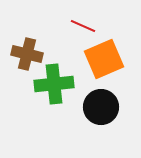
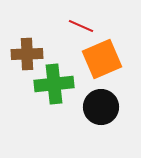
red line: moved 2 px left
brown cross: rotated 16 degrees counterclockwise
orange square: moved 2 px left
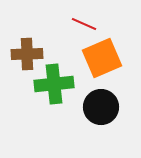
red line: moved 3 px right, 2 px up
orange square: moved 1 px up
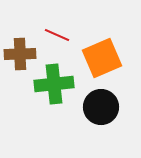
red line: moved 27 px left, 11 px down
brown cross: moved 7 px left
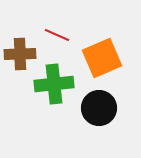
black circle: moved 2 px left, 1 px down
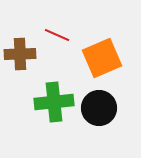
green cross: moved 18 px down
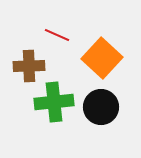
brown cross: moved 9 px right, 12 px down
orange square: rotated 24 degrees counterclockwise
black circle: moved 2 px right, 1 px up
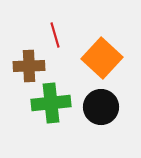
red line: moved 2 px left; rotated 50 degrees clockwise
green cross: moved 3 px left, 1 px down
